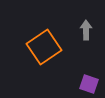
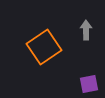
purple square: rotated 30 degrees counterclockwise
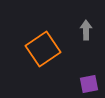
orange square: moved 1 px left, 2 px down
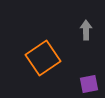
orange square: moved 9 px down
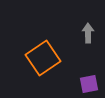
gray arrow: moved 2 px right, 3 px down
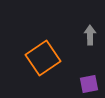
gray arrow: moved 2 px right, 2 px down
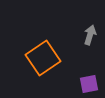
gray arrow: rotated 18 degrees clockwise
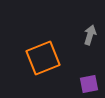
orange square: rotated 12 degrees clockwise
